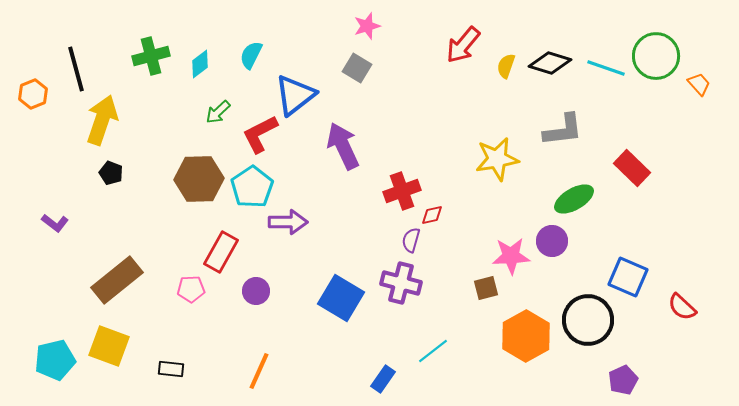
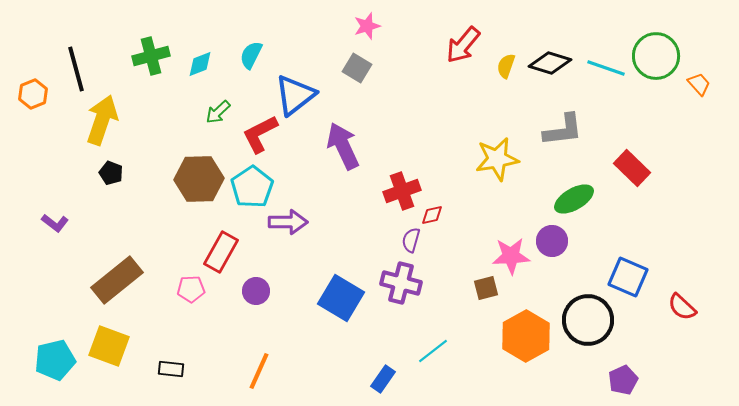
cyan diamond at (200, 64): rotated 16 degrees clockwise
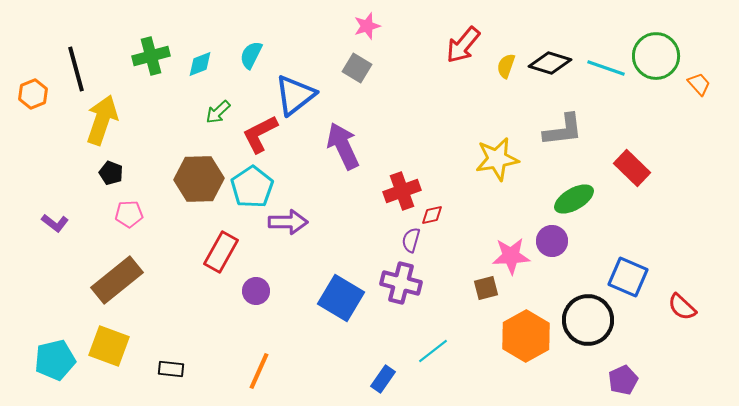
pink pentagon at (191, 289): moved 62 px left, 75 px up
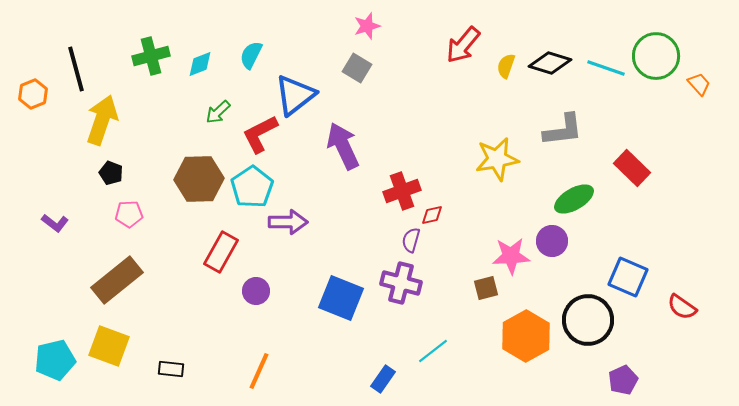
blue square at (341, 298): rotated 9 degrees counterclockwise
red semicircle at (682, 307): rotated 8 degrees counterclockwise
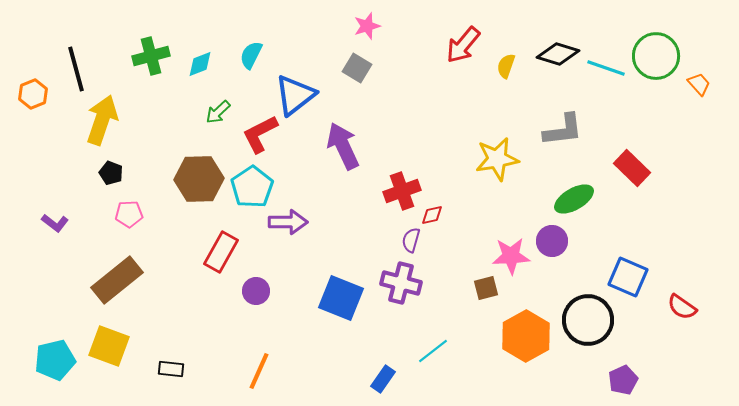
black diamond at (550, 63): moved 8 px right, 9 px up
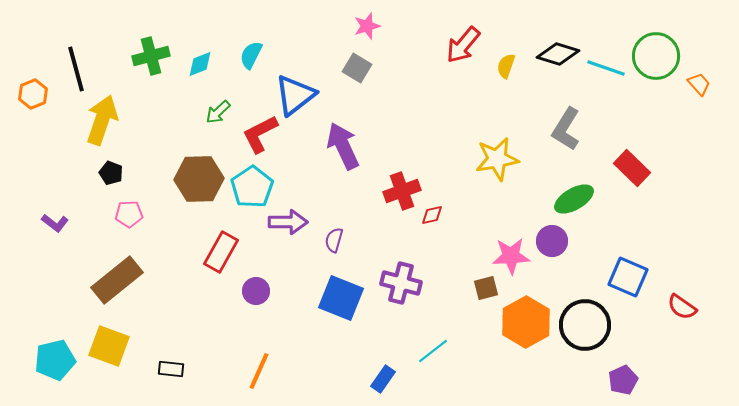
gray L-shape at (563, 130): moved 3 px right, 1 px up; rotated 129 degrees clockwise
purple semicircle at (411, 240): moved 77 px left
black circle at (588, 320): moved 3 px left, 5 px down
orange hexagon at (526, 336): moved 14 px up
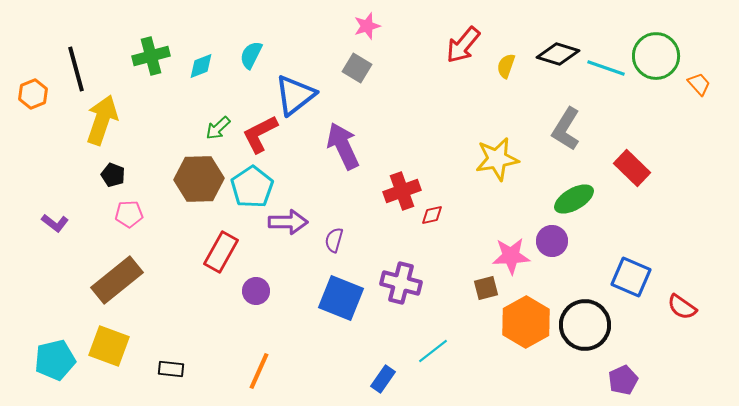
cyan diamond at (200, 64): moved 1 px right, 2 px down
green arrow at (218, 112): moved 16 px down
black pentagon at (111, 173): moved 2 px right, 2 px down
blue square at (628, 277): moved 3 px right
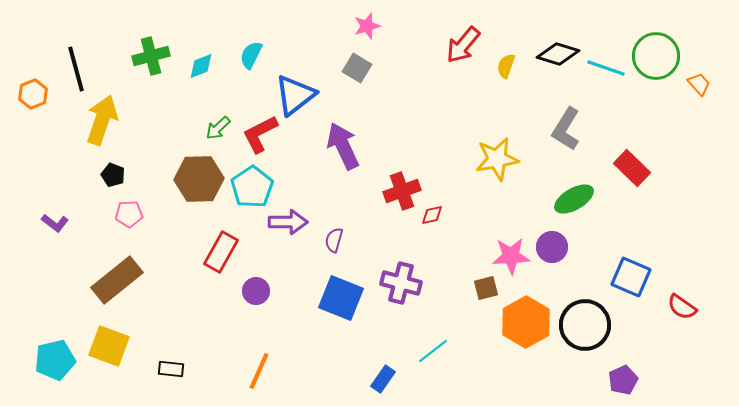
purple circle at (552, 241): moved 6 px down
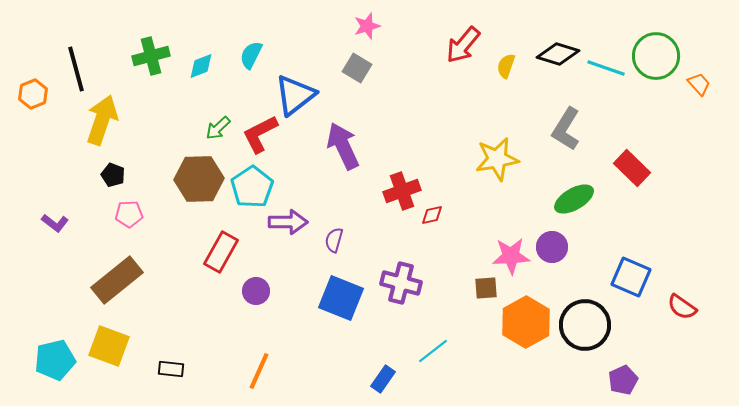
brown square at (486, 288): rotated 10 degrees clockwise
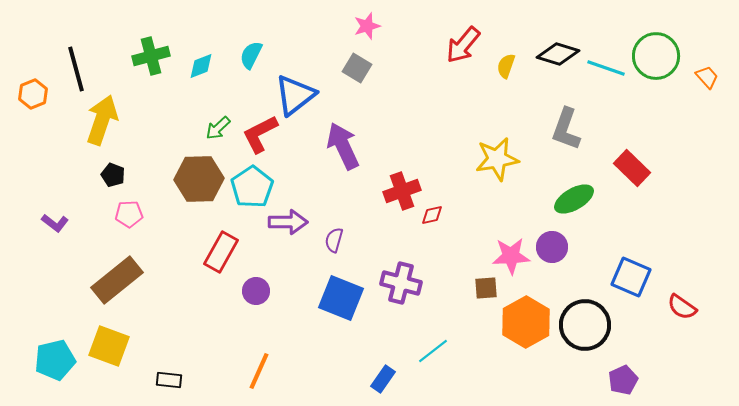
orange trapezoid at (699, 84): moved 8 px right, 7 px up
gray L-shape at (566, 129): rotated 12 degrees counterclockwise
black rectangle at (171, 369): moved 2 px left, 11 px down
